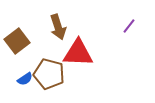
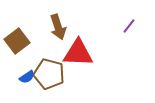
blue semicircle: moved 2 px right, 2 px up
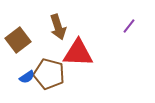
brown square: moved 1 px right, 1 px up
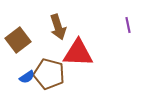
purple line: moved 1 px left, 1 px up; rotated 49 degrees counterclockwise
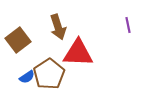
brown pentagon: rotated 24 degrees clockwise
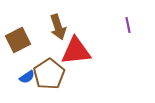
brown square: rotated 10 degrees clockwise
red triangle: moved 2 px left, 2 px up; rotated 8 degrees counterclockwise
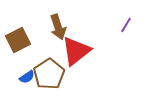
purple line: moved 2 px left; rotated 42 degrees clockwise
red triangle: rotated 32 degrees counterclockwise
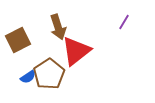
purple line: moved 2 px left, 3 px up
blue semicircle: moved 1 px right
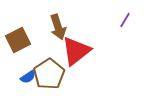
purple line: moved 1 px right, 2 px up
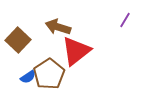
brown arrow: rotated 125 degrees clockwise
brown square: rotated 20 degrees counterclockwise
